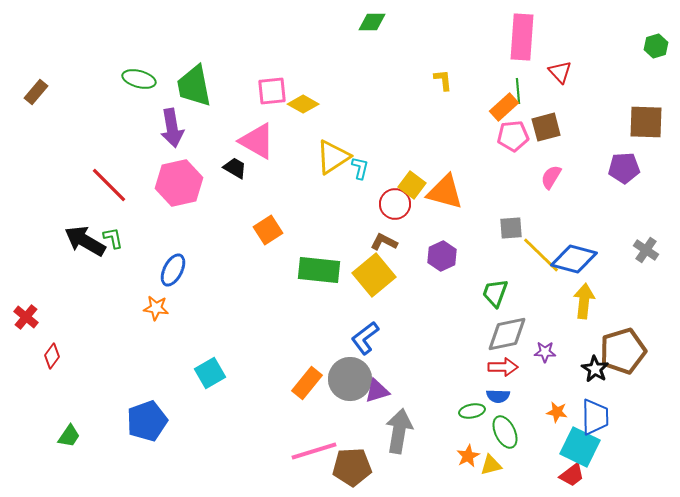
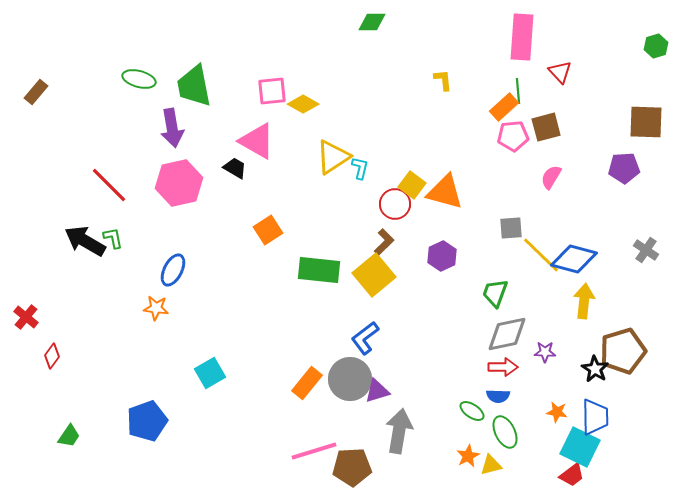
brown L-shape at (384, 242): rotated 108 degrees clockwise
green ellipse at (472, 411): rotated 45 degrees clockwise
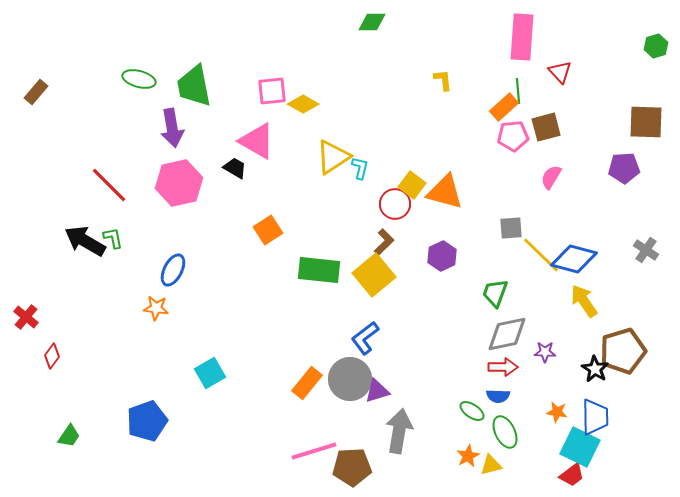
yellow arrow at (584, 301): rotated 40 degrees counterclockwise
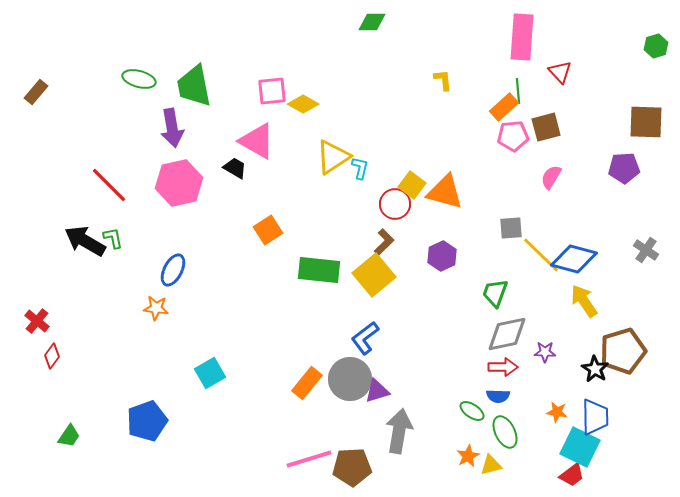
red cross at (26, 317): moved 11 px right, 4 px down
pink line at (314, 451): moved 5 px left, 8 px down
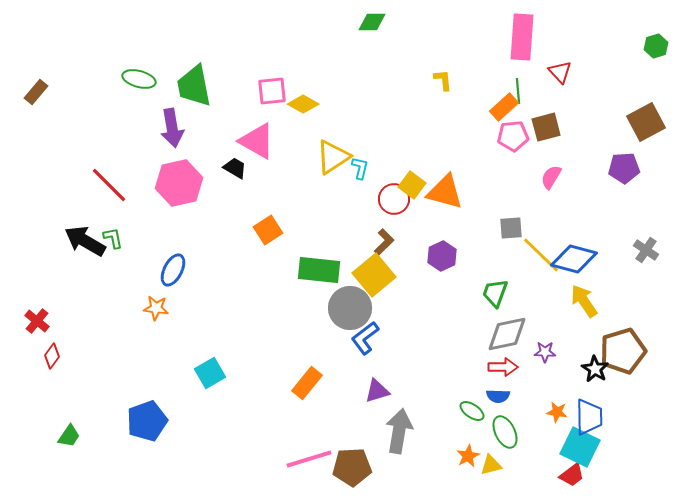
brown square at (646, 122): rotated 30 degrees counterclockwise
red circle at (395, 204): moved 1 px left, 5 px up
gray circle at (350, 379): moved 71 px up
blue trapezoid at (595, 417): moved 6 px left
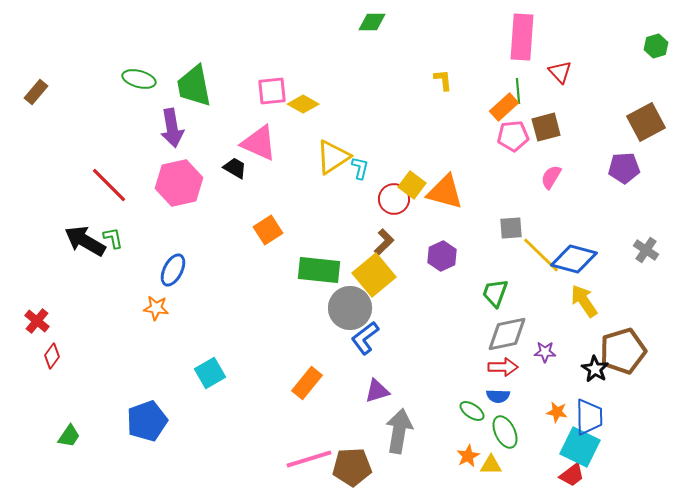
pink triangle at (257, 141): moved 2 px right, 2 px down; rotated 6 degrees counterclockwise
yellow triangle at (491, 465): rotated 15 degrees clockwise
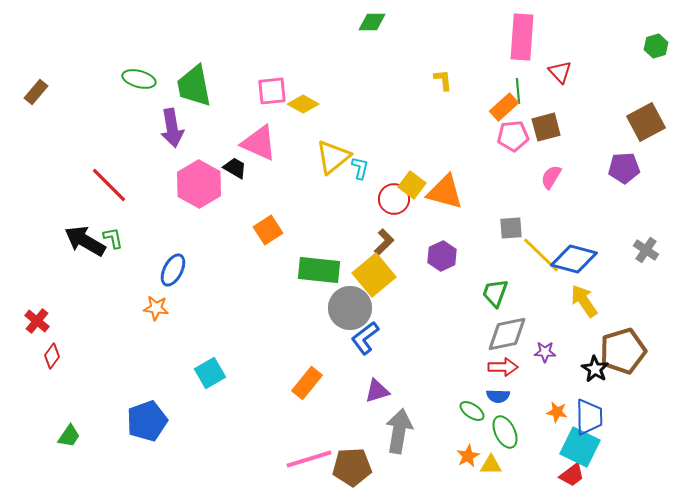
yellow triangle at (333, 157): rotated 6 degrees counterclockwise
pink hexagon at (179, 183): moved 20 px right, 1 px down; rotated 18 degrees counterclockwise
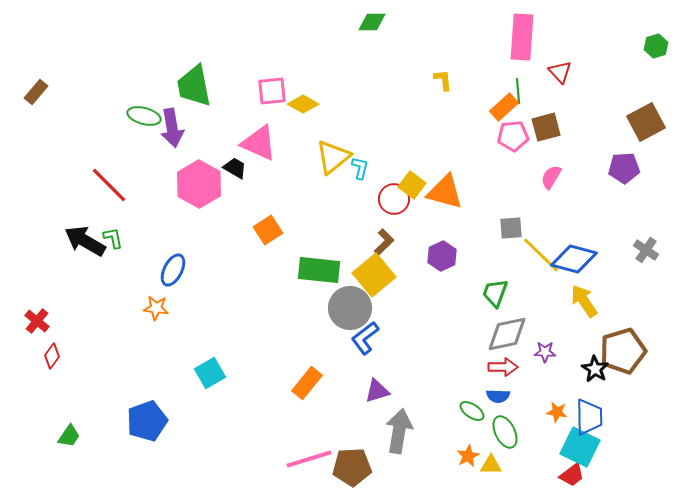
green ellipse at (139, 79): moved 5 px right, 37 px down
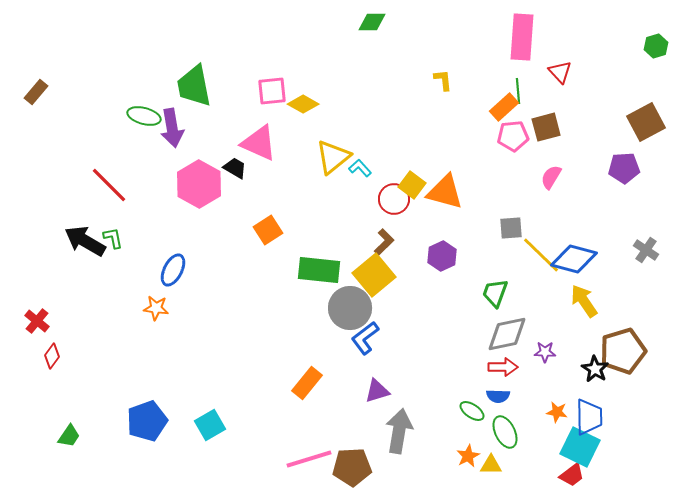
cyan L-shape at (360, 168): rotated 55 degrees counterclockwise
cyan square at (210, 373): moved 52 px down
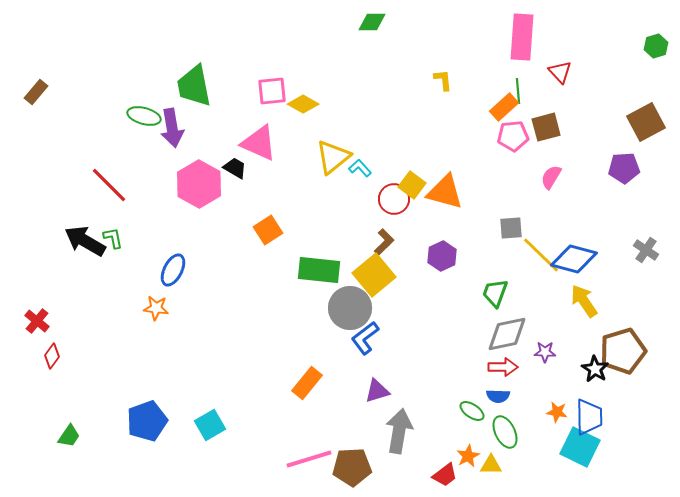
red trapezoid at (572, 475): moved 127 px left
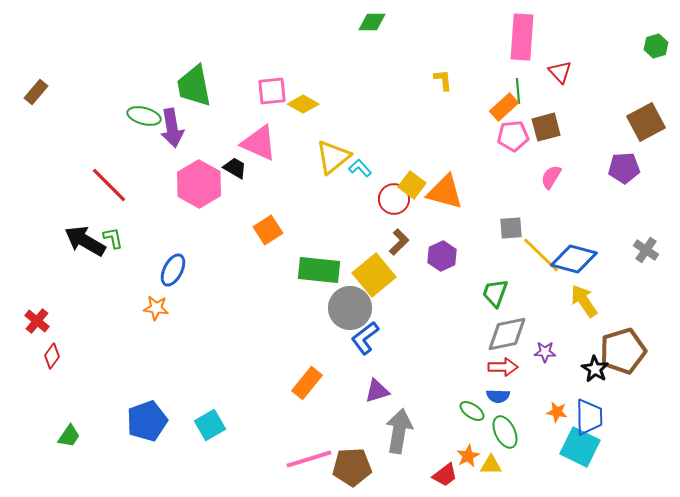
brown L-shape at (384, 242): moved 15 px right
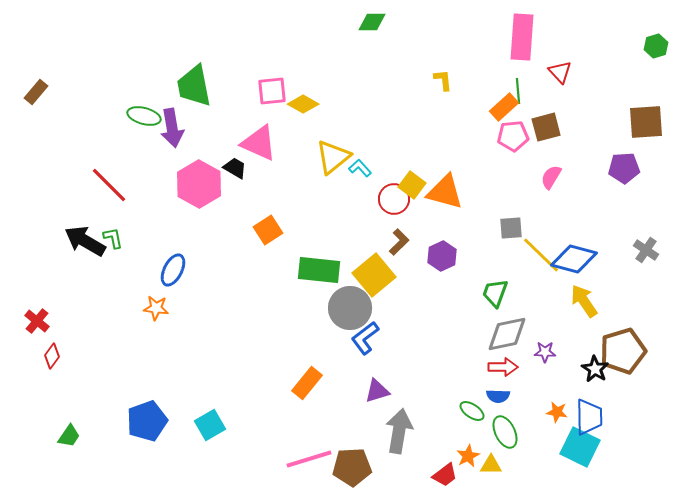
brown square at (646, 122): rotated 24 degrees clockwise
